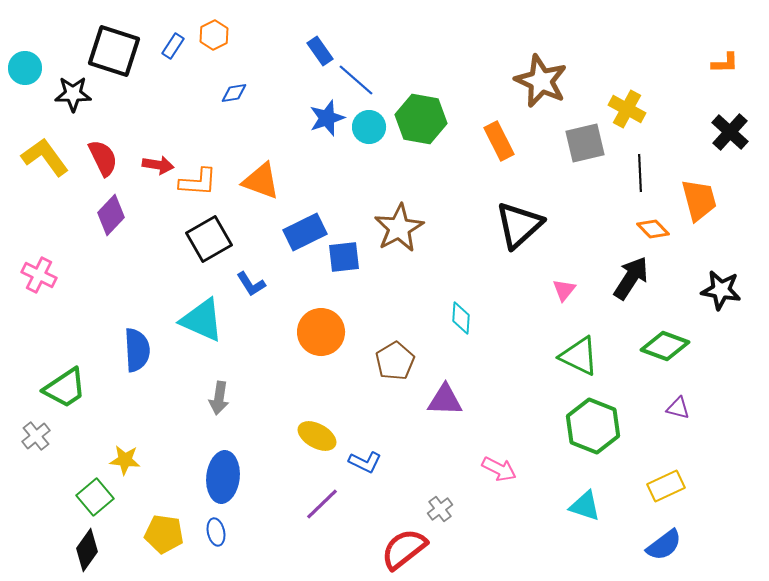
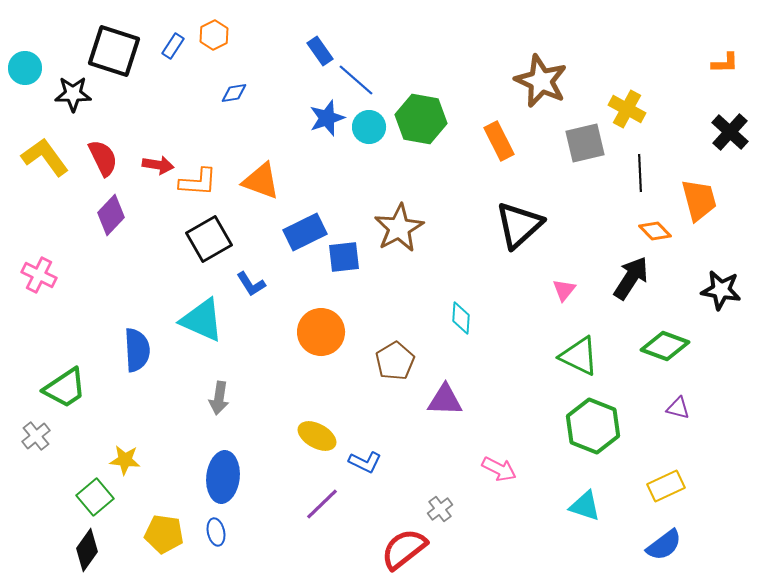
orange diamond at (653, 229): moved 2 px right, 2 px down
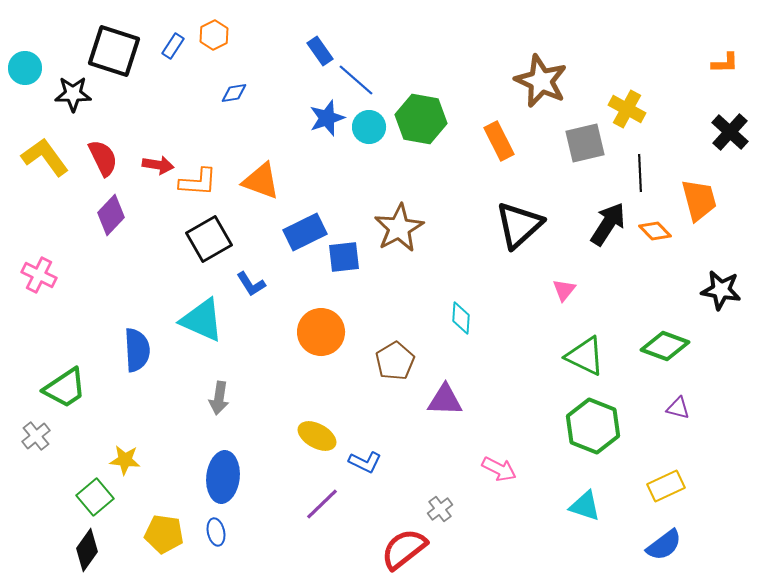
black arrow at (631, 278): moved 23 px left, 54 px up
green triangle at (579, 356): moved 6 px right
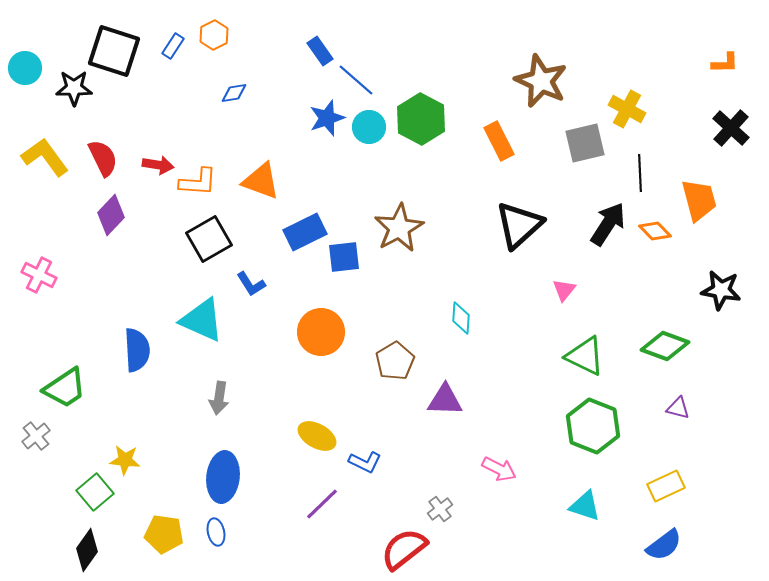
black star at (73, 94): moved 1 px right, 6 px up
green hexagon at (421, 119): rotated 18 degrees clockwise
black cross at (730, 132): moved 1 px right, 4 px up
green square at (95, 497): moved 5 px up
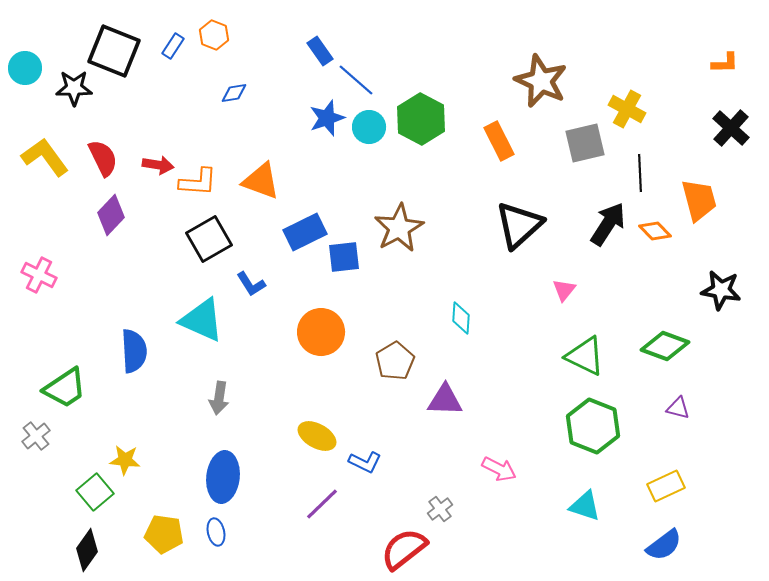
orange hexagon at (214, 35): rotated 12 degrees counterclockwise
black square at (114, 51): rotated 4 degrees clockwise
blue semicircle at (137, 350): moved 3 px left, 1 px down
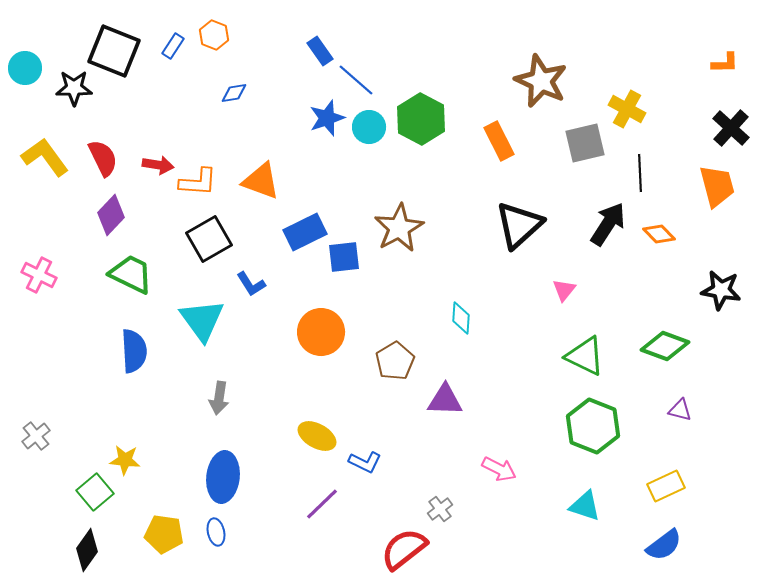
orange trapezoid at (699, 200): moved 18 px right, 14 px up
orange diamond at (655, 231): moved 4 px right, 3 px down
cyan triangle at (202, 320): rotated 30 degrees clockwise
green trapezoid at (65, 388): moved 66 px right, 114 px up; rotated 120 degrees counterclockwise
purple triangle at (678, 408): moved 2 px right, 2 px down
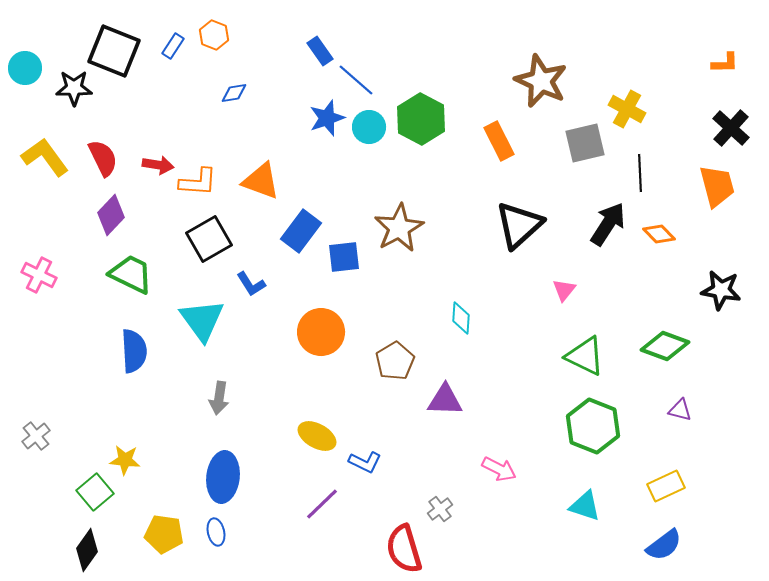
blue rectangle at (305, 232): moved 4 px left, 1 px up; rotated 27 degrees counterclockwise
red semicircle at (404, 549): rotated 69 degrees counterclockwise
